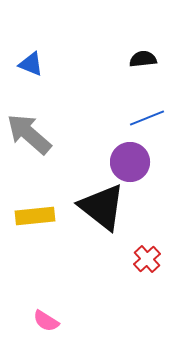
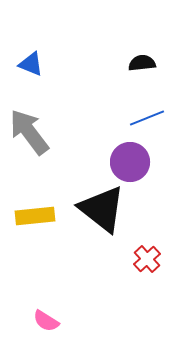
black semicircle: moved 1 px left, 4 px down
gray arrow: moved 2 px up; rotated 12 degrees clockwise
black triangle: moved 2 px down
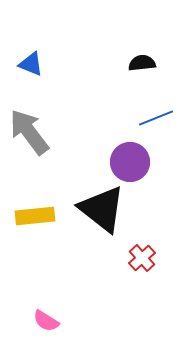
blue line: moved 9 px right
red cross: moved 5 px left, 1 px up
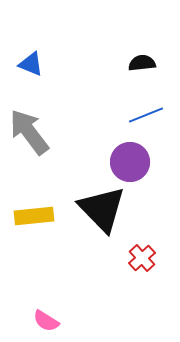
blue line: moved 10 px left, 3 px up
black triangle: rotated 8 degrees clockwise
yellow rectangle: moved 1 px left
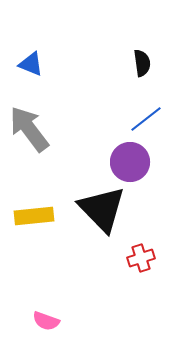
black semicircle: rotated 88 degrees clockwise
blue line: moved 4 px down; rotated 16 degrees counterclockwise
gray arrow: moved 3 px up
red cross: moved 1 px left; rotated 24 degrees clockwise
pink semicircle: rotated 12 degrees counterclockwise
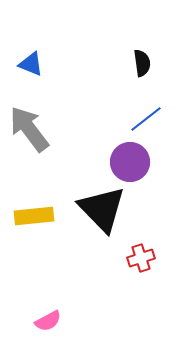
pink semicircle: moved 2 px right; rotated 48 degrees counterclockwise
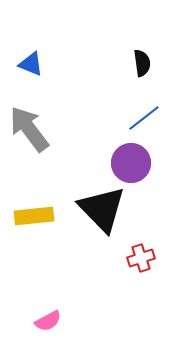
blue line: moved 2 px left, 1 px up
purple circle: moved 1 px right, 1 px down
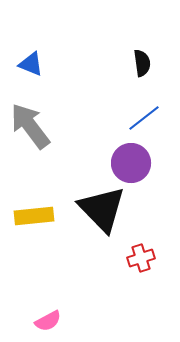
gray arrow: moved 1 px right, 3 px up
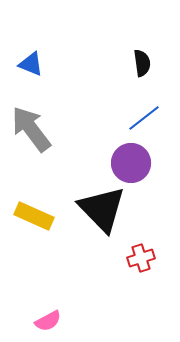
gray arrow: moved 1 px right, 3 px down
yellow rectangle: rotated 30 degrees clockwise
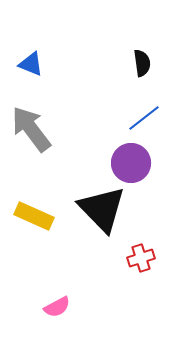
pink semicircle: moved 9 px right, 14 px up
